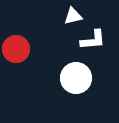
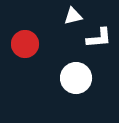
white L-shape: moved 6 px right, 2 px up
red circle: moved 9 px right, 5 px up
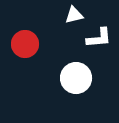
white triangle: moved 1 px right, 1 px up
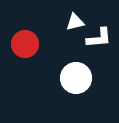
white triangle: moved 1 px right, 7 px down
